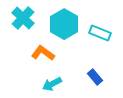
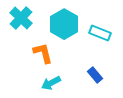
cyan cross: moved 2 px left
orange L-shape: rotated 40 degrees clockwise
blue rectangle: moved 2 px up
cyan arrow: moved 1 px left, 1 px up
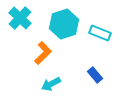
cyan cross: moved 1 px left
cyan hexagon: rotated 12 degrees clockwise
orange L-shape: rotated 60 degrees clockwise
cyan arrow: moved 1 px down
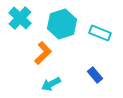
cyan hexagon: moved 2 px left
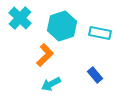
cyan hexagon: moved 2 px down
cyan rectangle: rotated 10 degrees counterclockwise
orange L-shape: moved 2 px right, 2 px down
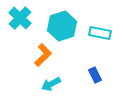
orange L-shape: moved 2 px left
blue rectangle: rotated 14 degrees clockwise
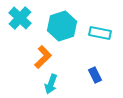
orange L-shape: moved 2 px down
cyan arrow: rotated 42 degrees counterclockwise
